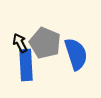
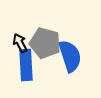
gray pentagon: rotated 8 degrees counterclockwise
blue semicircle: moved 6 px left, 2 px down
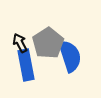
gray pentagon: moved 3 px right; rotated 24 degrees clockwise
blue rectangle: rotated 8 degrees counterclockwise
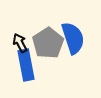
blue semicircle: moved 3 px right, 18 px up
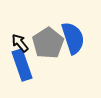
black arrow: rotated 12 degrees counterclockwise
blue rectangle: moved 4 px left; rotated 8 degrees counterclockwise
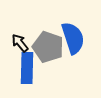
gray pentagon: moved 4 px down; rotated 20 degrees counterclockwise
blue rectangle: moved 5 px right, 3 px down; rotated 20 degrees clockwise
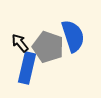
blue semicircle: moved 2 px up
blue rectangle: rotated 12 degrees clockwise
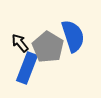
gray pentagon: rotated 12 degrees clockwise
blue rectangle: rotated 8 degrees clockwise
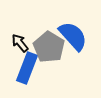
blue semicircle: rotated 24 degrees counterclockwise
gray pentagon: moved 1 px right
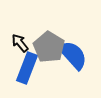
blue semicircle: moved 19 px down
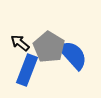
black arrow: rotated 12 degrees counterclockwise
blue rectangle: moved 2 px down
